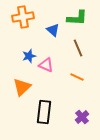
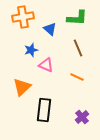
blue triangle: moved 3 px left, 1 px up
blue star: moved 2 px right, 6 px up
black rectangle: moved 2 px up
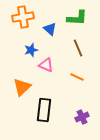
purple cross: rotated 16 degrees clockwise
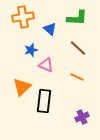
brown line: rotated 24 degrees counterclockwise
black rectangle: moved 9 px up
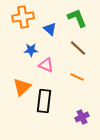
green L-shape: rotated 115 degrees counterclockwise
blue star: rotated 16 degrees clockwise
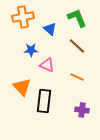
brown line: moved 1 px left, 2 px up
pink triangle: moved 1 px right
orange triangle: rotated 30 degrees counterclockwise
purple cross: moved 7 px up; rotated 32 degrees clockwise
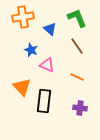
brown line: rotated 12 degrees clockwise
blue star: rotated 24 degrees clockwise
purple cross: moved 2 px left, 2 px up
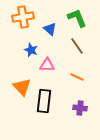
pink triangle: rotated 21 degrees counterclockwise
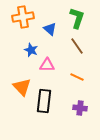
green L-shape: rotated 40 degrees clockwise
